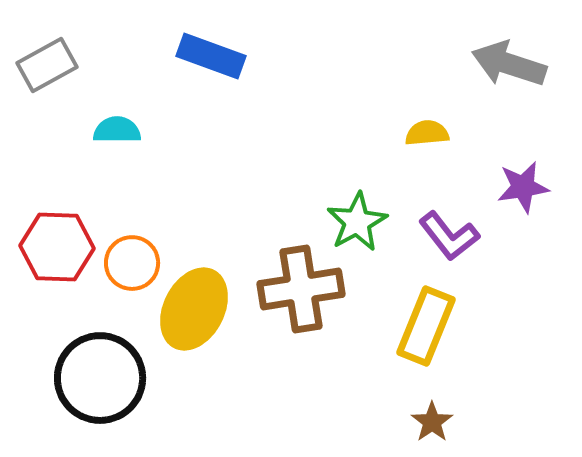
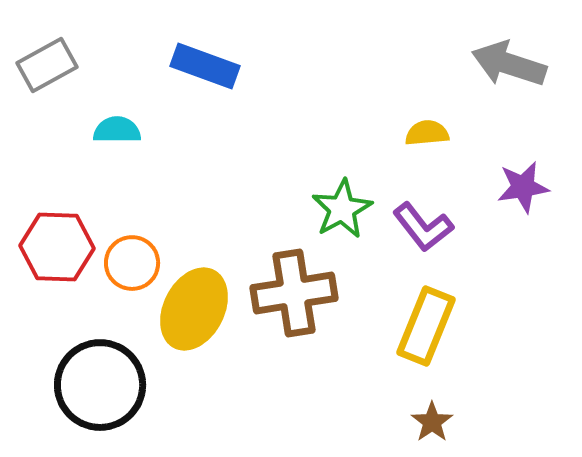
blue rectangle: moved 6 px left, 10 px down
green star: moved 15 px left, 13 px up
purple L-shape: moved 26 px left, 9 px up
brown cross: moved 7 px left, 4 px down
black circle: moved 7 px down
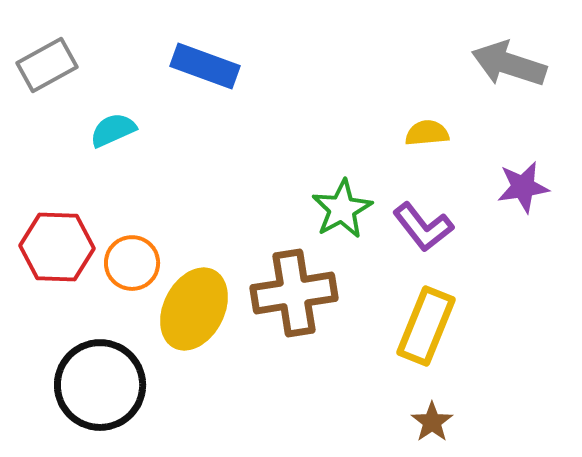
cyan semicircle: moved 4 px left; rotated 24 degrees counterclockwise
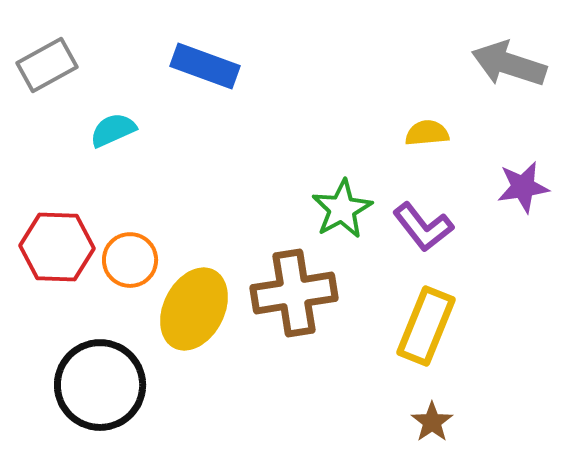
orange circle: moved 2 px left, 3 px up
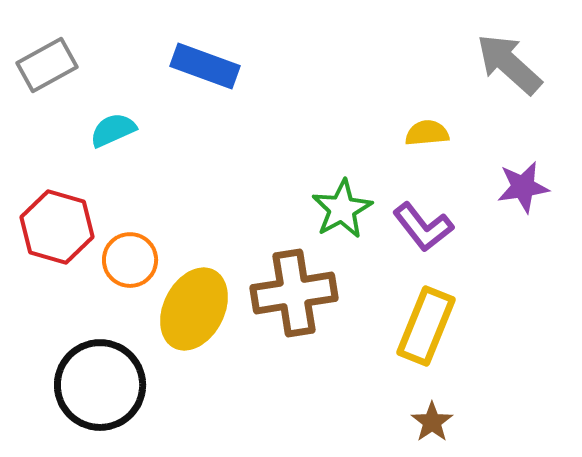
gray arrow: rotated 24 degrees clockwise
red hexagon: moved 20 px up; rotated 14 degrees clockwise
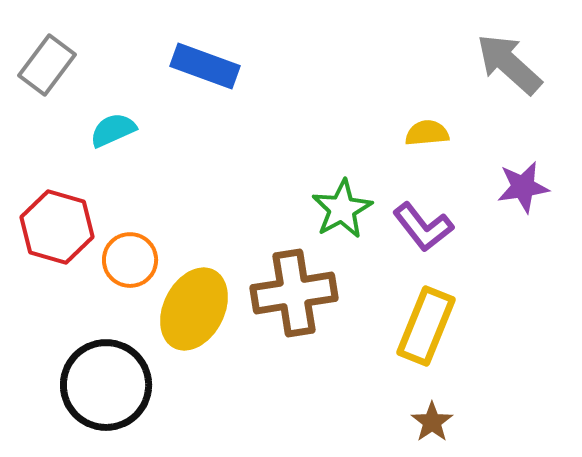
gray rectangle: rotated 24 degrees counterclockwise
black circle: moved 6 px right
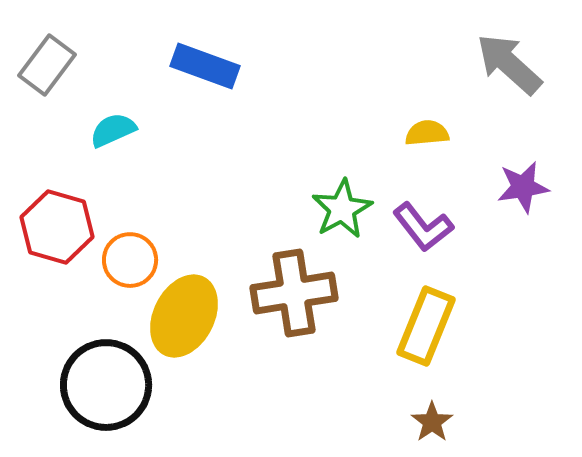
yellow ellipse: moved 10 px left, 7 px down
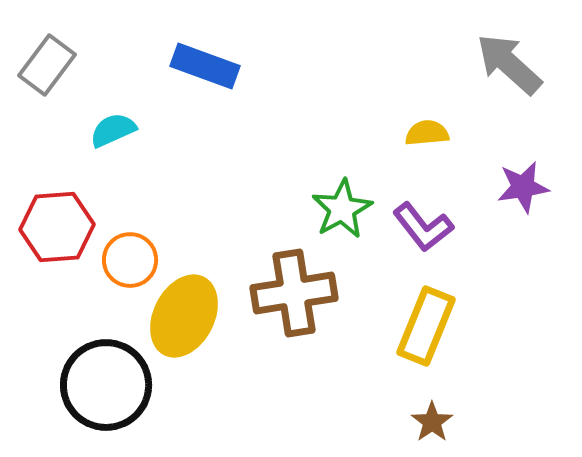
red hexagon: rotated 20 degrees counterclockwise
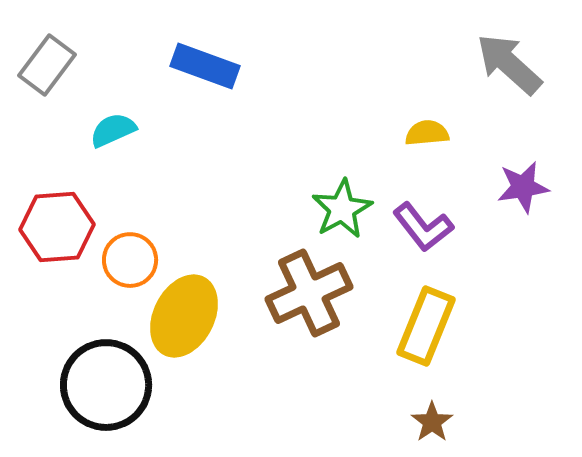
brown cross: moved 15 px right; rotated 16 degrees counterclockwise
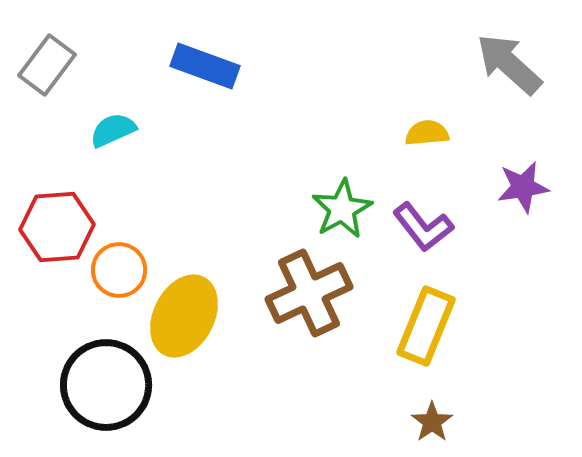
orange circle: moved 11 px left, 10 px down
